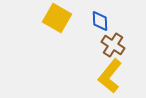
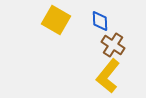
yellow square: moved 1 px left, 2 px down
yellow L-shape: moved 2 px left
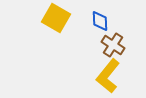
yellow square: moved 2 px up
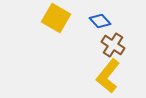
blue diamond: rotated 40 degrees counterclockwise
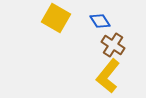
blue diamond: rotated 10 degrees clockwise
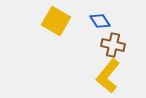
yellow square: moved 3 px down
brown cross: rotated 20 degrees counterclockwise
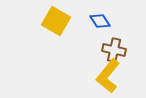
brown cross: moved 1 px right, 5 px down
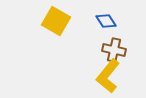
blue diamond: moved 6 px right
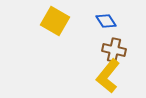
yellow square: moved 1 px left
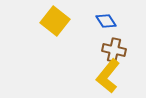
yellow square: rotated 8 degrees clockwise
